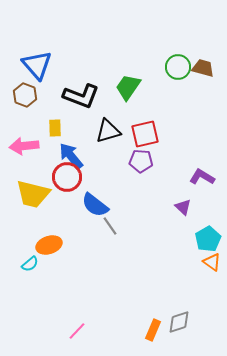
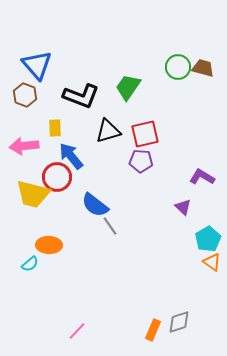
red circle: moved 10 px left
orange ellipse: rotated 20 degrees clockwise
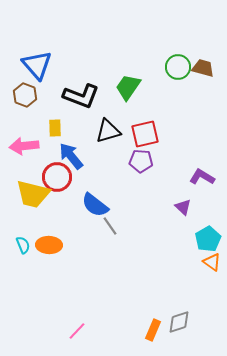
cyan semicircle: moved 7 px left, 19 px up; rotated 72 degrees counterclockwise
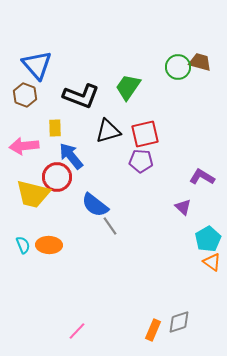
brown trapezoid: moved 3 px left, 6 px up
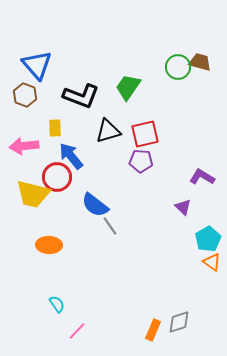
cyan semicircle: moved 34 px right, 59 px down; rotated 12 degrees counterclockwise
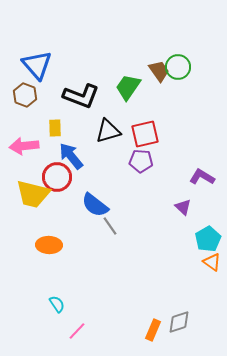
brown trapezoid: moved 41 px left, 9 px down; rotated 40 degrees clockwise
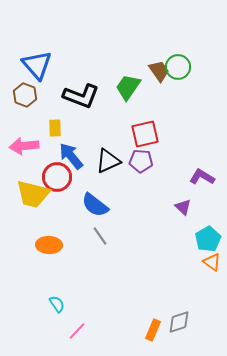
black triangle: moved 30 px down; rotated 8 degrees counterclockwise
gray line: moved 10 px left, 10 px down
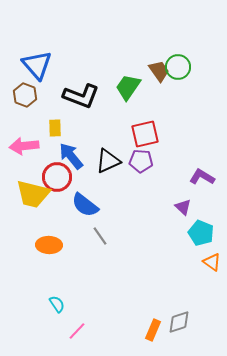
blue semicircle: moved 10 px left
cyan pentagon: moved 7 px left, 6 px up; rotated 20 degrees counterclockwise
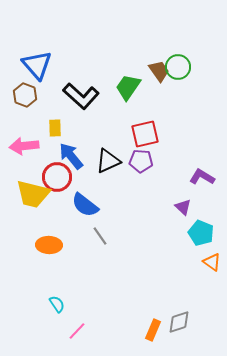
black L-shape: rotated 21 degrees clockwise
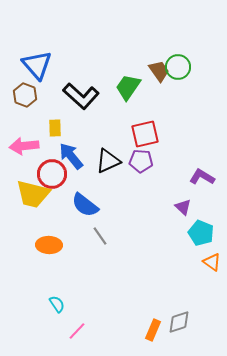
red circle: moved 5 px left, 3 px up
